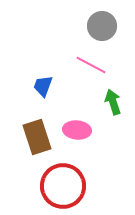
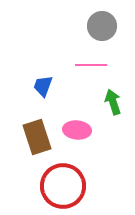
pink line: rotated 28 degrees counterclockwise
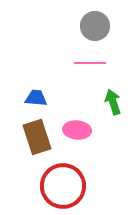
gray circle: moved 7 px left
pink line: moved 1 px left, 2 px up
blue trapezoid: moved 7 px left, 12 px down; rotated 75 degrees clockwise
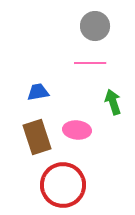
blue trapezoid: moved 2 px right, 6 px up; rotated 15 degrees counterclockwise
red circle: moved 1 px up
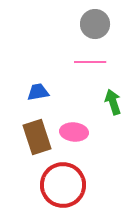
gray circle: moved 2 px up
pink line: moved 1 px up
pink ellipse: moved 3 px left, 2 px down
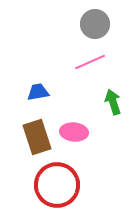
pink line: rotated 24 degrees counterclockwise
red circle: moved 6 px left
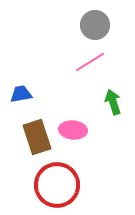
gray circle: moved 1 px down
pink line: rotated 8 degrees counterclockwise
blue trapezoid: moved 17 px left, 2 px down
pink ellipse: moved 1 px left, 2 px up
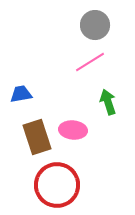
green arrow: moved 5 px left
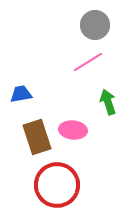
pink line: moved 2 px left
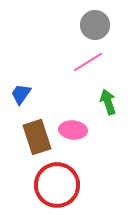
blue trapezoid: rotated 45 degrees counterclockwise
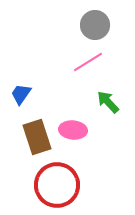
green arrow: rotated 25 degrees counterclockwise
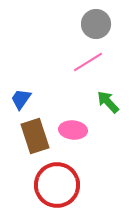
gray circle: moved 1 px right, 1 px up
blue trapezoid: moved 5 px down
brown rectangle: moved 2 px left, 1 px up
